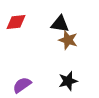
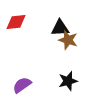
black triangle: moved 4 px down; rotated 12 degrees counterclockwise
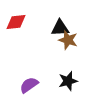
purple semicircle: moved 7 px right
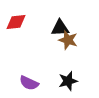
purple semicircle: moved 2 px up; rotated 120 degrees counterclockwise
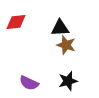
brown star: moved 2 px left, 5 px down
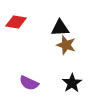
red diamond: rotated 15 degrees clockwise
black star: moved 4 px right, 2 px down; rotated 18 degrees counterclockwise
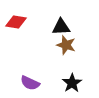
black triangle: moved 1 px right, 1 px up
purple semicircle: moved 1 px right
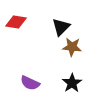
black triangle: rotated 42 degrees counterclockwise
brown star: moved 6 px right, 2 px down; rotated 12 degrees counterclockwise
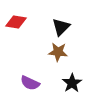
brown star: moved 14 px left, 5 px down
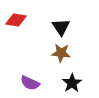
red diamond: moved 2 px up
black triangle: rotated 18 degrees counterclockwise
brown star: moved 3 px right, 1 px down
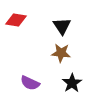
black triangle: moved 1 px right, 1 px up
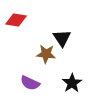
black triangle: moved 12 px down
brown star: moved 15 px left, 1 px down
